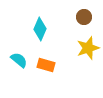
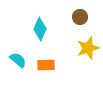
brown circle: moved 4 px left
cyan semicircle: moved 1 px left
orange rectangle: rotated 18 degrees counterclockwise
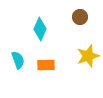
yellow star: moved 8 px down
cyan semicircle: rotated 30 degrees clockwise
